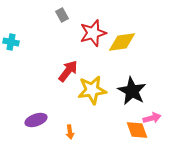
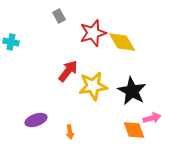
gray rectangle: moved 3 px left, 1 px down
yellow diamond: rotated 68 degrees clockwise
yellow star: moved 1 px right, 4 px up
orange diamond: moved 3 px left
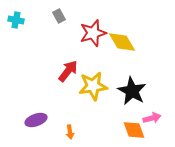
cyan cross: moved 5 px right, 22 px up
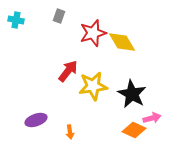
gray rectangle: rotated 48 degrees clockwise
black star: moved 3 px down
orange diamond: rotated 45 degrees counterclockwise
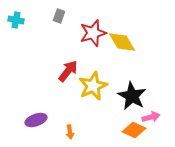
yellow star: rotated 16 degrees counterclockwise
black star: moved 2 px down
pink arrow: moved 1 px left, 1 px up
